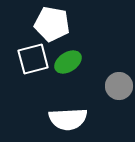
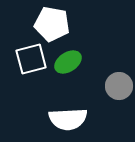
white square: moved 2 px left
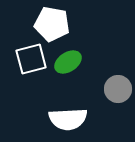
gray circle: moved 1 px left, 3 px down
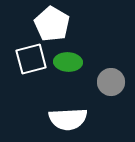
white pentagon: rotated 20 degrees clockwise
green ellipse: rotated 36 degrees clockwise
gray circle: moved 7 px left, 7 px up
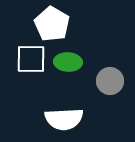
white square: rotated 16 degrees clockwise
gray circle: moved 1 px left, 1 px up
white semicircle: moved 4 px left
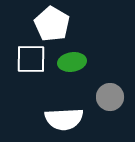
green ellipse: moved 4 px right; rotated 12 degrees counterclockwise
gray circle: moved 16 px down
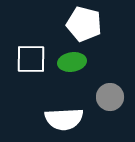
white pentagon: moved 32 px right; rotated 16 degrees counterclockwise
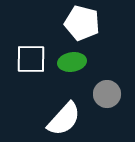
white pentagon: moved 2 px left, 1 px up
gray circle: moved 3 px left, 3 px up
white semicircle: rotated 45 degrees counterclockwise
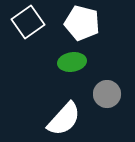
white square: moved 3 px left, 37 px up; rotated 36 degrees counterclockwise
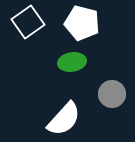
gray circle: moved 5 px right
